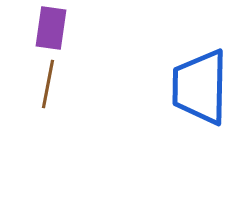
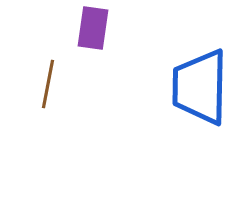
purple rectangle: moved 42 px right
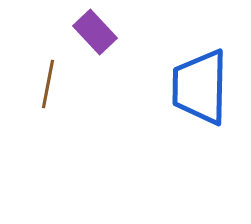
purple rectangle: moved 2 px right, 4 px down; rotated 51 degrees counterclockwise
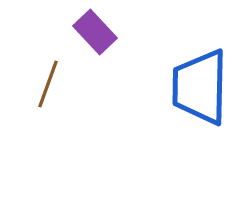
brown line: rotated 9 degrees clockwise
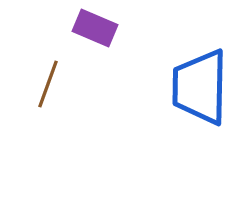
purple rectangle: moved 4 px up; rotated 24 degrees counterclockwise
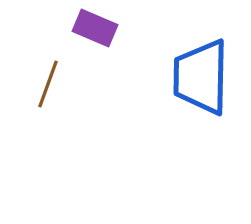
blue trapezoid: moved 1 px right, 10 px up
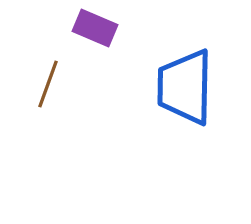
blue trapezoid: moved 16 px left, 10 px down
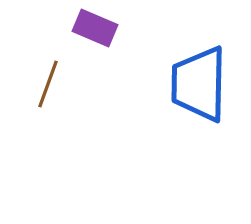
blue trapezoid: moved 14 px right, 3 px up
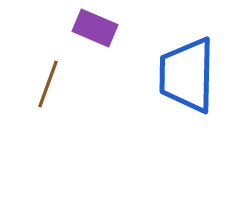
blue trapezoid: moved 12 px left, 9 px up
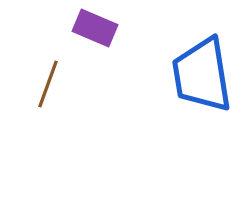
blue trapezoid: moved 15 px right; rotated 10 degrees counterclockwise
